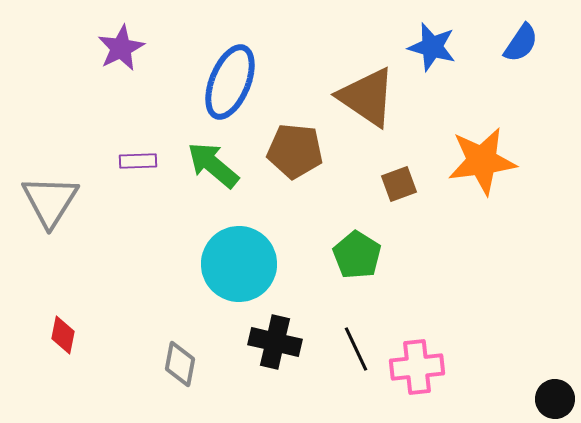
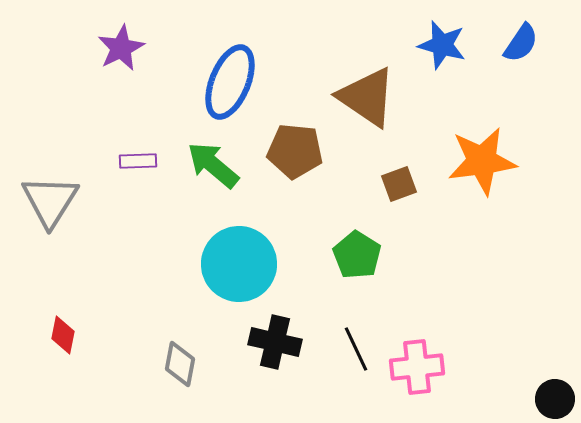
blue star: moved 10 px right, 2 px up
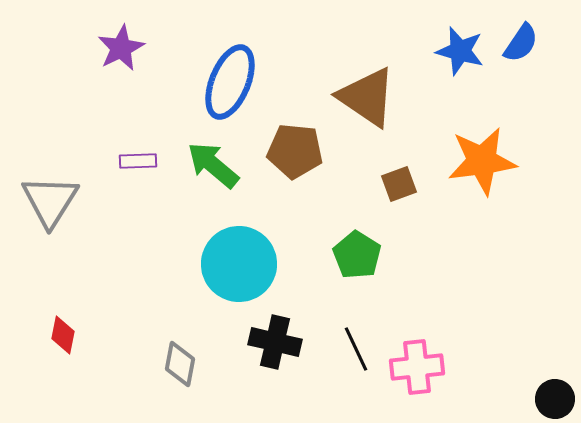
blue star: moved 18 px right, 6 px down
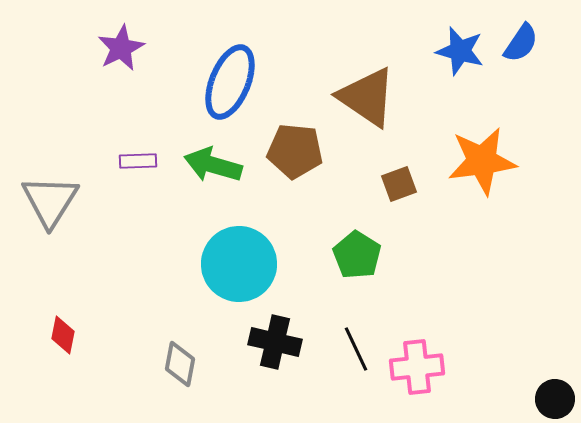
green arrow: rotated 24 degrees counterclockwise
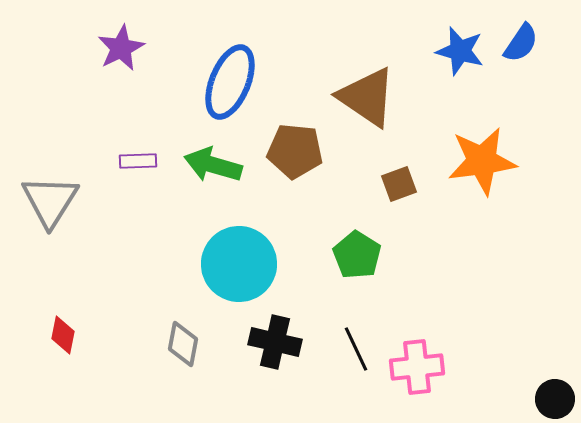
gray diamond: moved 3 px right, 20 px up
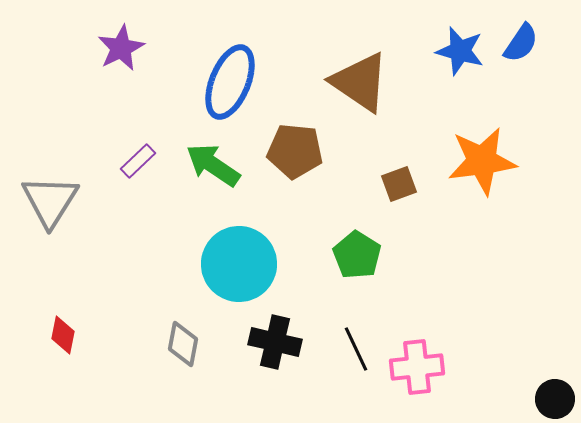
brown triangle: moved 7 px left, 15 px up
purple rectangle: rotated 42 degrees counterclockwise
green arrow: rotated 18 degrees clockwise
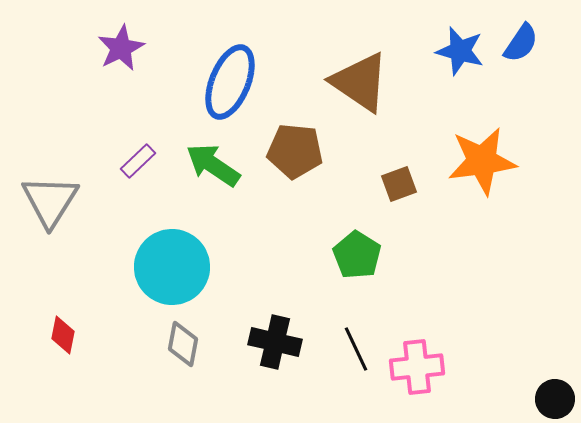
cyan circle: moved 67 px left, 3 px down
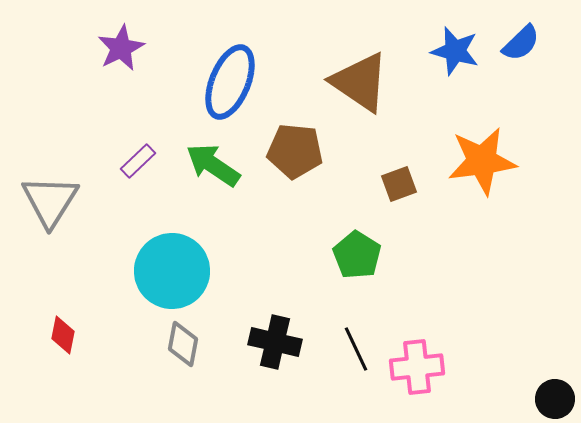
blue semicircle: rotated 12 degrees clockwise
blue star: moved 5 px left
cyan circle: moved 4 px down
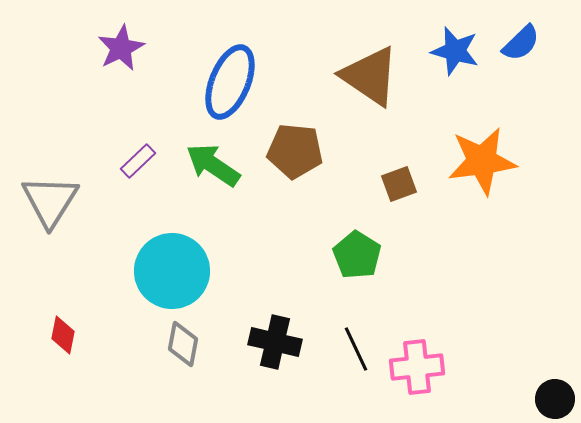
brown triangle: moved 10 px right, 6 px up
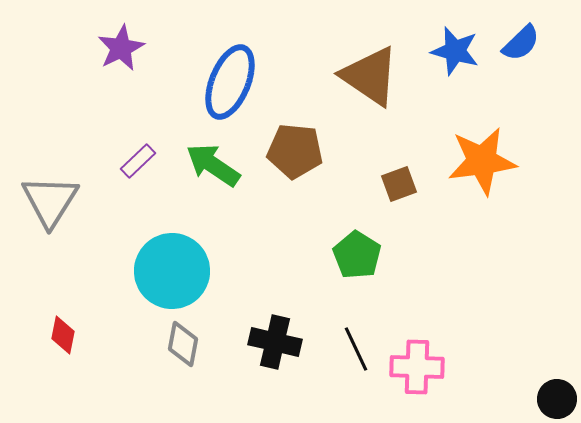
pink cross: rotated 8 degrees clockwise
black circle: moved 2 px right
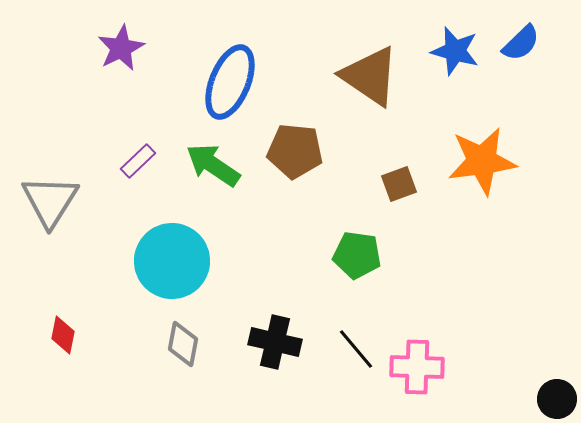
green pentagon: rotated 24 degrees counterclockwise
cyan circle: moved 10 px up
black line: rotated 15 degrees counterclockwise
